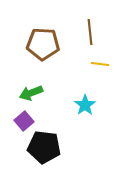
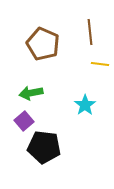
brown pentagon: rotated 20 degrees clockwise
green arrow: rotated 10 degrees clockwise
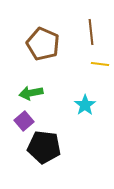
brown line: moved 1 px right
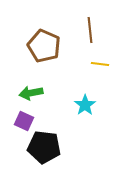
brown line: moved 1 px left, 2 px up
brown pentagon: moved 1 px right, 2 px down
purple square: rotated 24 degrees counterclockwise
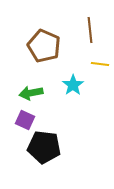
cyan star: moved 12 px left, 20 px up
purple square: moved 1 px right, 1 px up
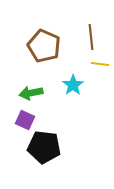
brown line: moved 1 px right, 7 px down
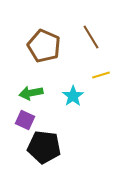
brown line: rotated 25 degrees counterclockwise
yellow line: moved 1 px right, 11 px down; rotated 24 degrees counterclockwise
cyan star: moved 11 px down
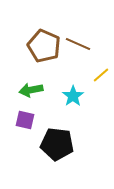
brown line: moved 13 px left, 7 px down; rotated 35 degrees counterclockwise
yellow line: rotated 24 degrees counterclockwise
green arrow: moved 3 px up
purple square: rotated 12 degrees counterclockwise
black pentagon: moved 13 px right, 3 px up
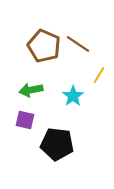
brown line: rotated 10 degrees clockwise
yellow line: moved 2 px left; rotated 18 degrees counterclockwise
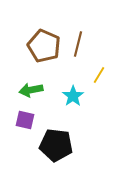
brown line: rotated 70 degrees clockwise
black pentagon: moved 1 px left, 1 px down
